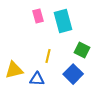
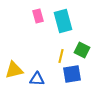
yellow line: moved 13 px right
blue square: moved 1 px left; rotated 36 degrees clockwise
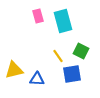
green square: moved 1 px left, 1 px down
yellow line: moved 3 px left; rotated 48 degrees counterclockwise
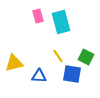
cyan rectangle: moved 2 px left, 1 px down
green square: moved 5 px right, 6 px down
yellow triangle: moved 7 px up
blue square: rotated 18 degrees clockwise
blue triangle: moved 2 px right, 3 px up
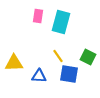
pink rectangle: rotated 24 degrees clockwise
cyan rectangle: rotated 30 degrees clockwise
green square: moved 2 px right
yellow triangle: rotated 12 degrees clockwise
blue square: moved 3 px left
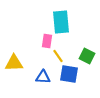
pink rectangle: moved 9 px right, 25 px down
cyan rectangle: rotated 20 degrees counterclockwise
green square: moved 1 px left, 1 px up
blue triangle: moved 4 px right, 1 px down
